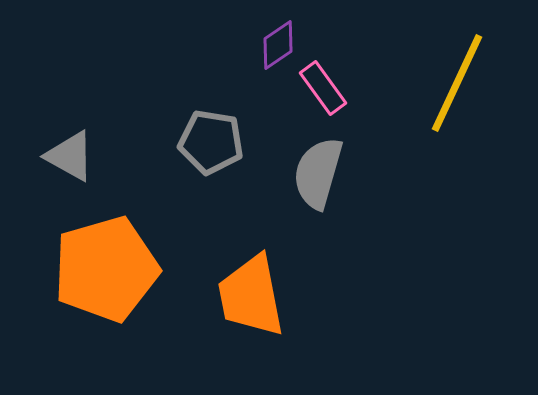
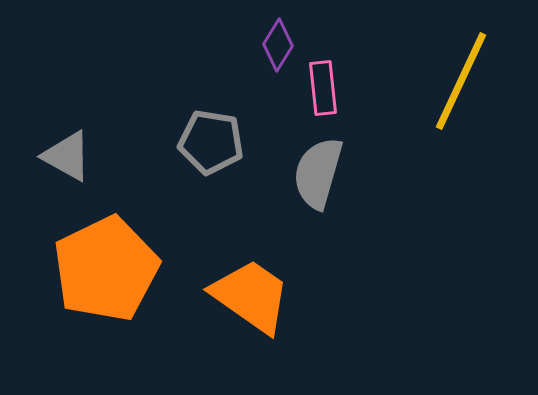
purple diamond: rotated 24 degrees counterclockwise
yellow line: moved 4 px right, 2 px up
pink rectangle: rotated 30 degrees clockwise
gray triangle: moved 3 px left
orange pentagon: rotated 10 degrees counterclockwise
orange trapezoid: rotated 136 degrees clockwise
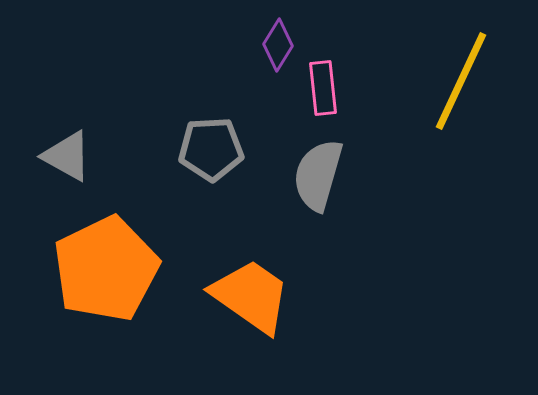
gray pentagon: moved 7 px down; rotated 12 degrees counterclockwise
gray semicircle: moved 2 px down
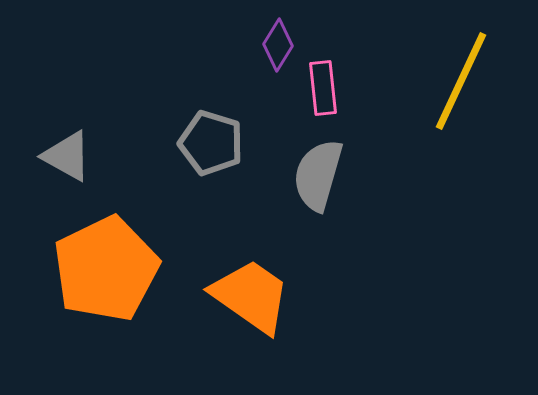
gray pentagon: moved 6 px up; rotated 20 degrees clockwise
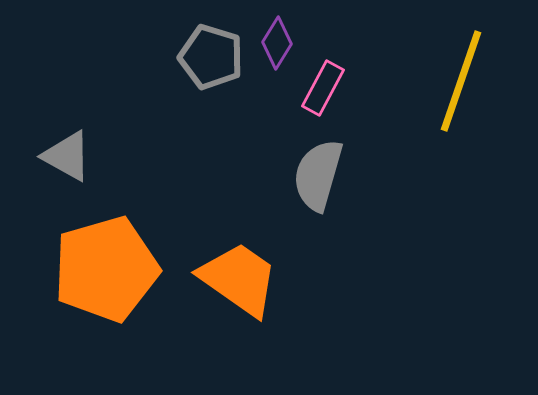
purple diamond: moved 1 px left, 2 px up
yellow line: rotated 6 degrees counterclockwise
pink rectangle: rotated 34 degrees clockwise
gray pentagon: moved 86 px up
orange pentagon: rotated 10 degrees clockwise
orange trapezoid: moved 12 px left, 17 px up
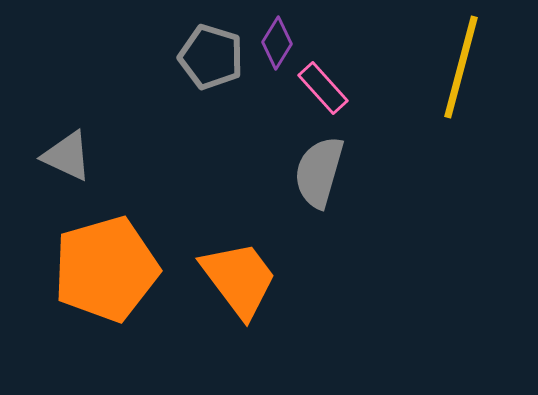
yellow line: moved 14 px up; rotated 4 degrees counterclockwise
pink rectangle: rotated 70 degrees counterclockwise
gray triangle: rotated 4 degrees counterclockwise
gray semicircle: moved 1 px right, 3 px up
orange trapezoid: rotated 18 degrees clockwise
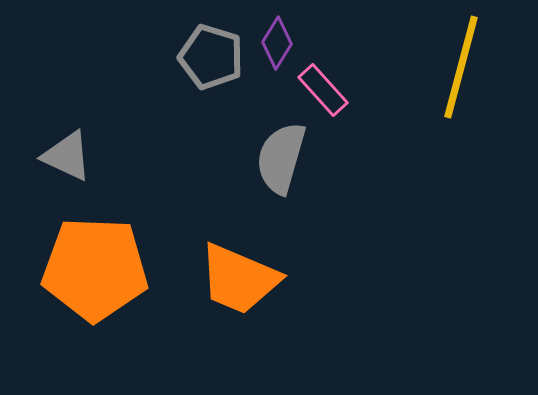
pink rectangle: moved 2 px down
gray semicircle: moved 38 px left, 14 px up
orange pentagon: moved 11 px left; rotated 18 degrees clockwise
orange trapezoid: rotated 150 degrees clockwise
